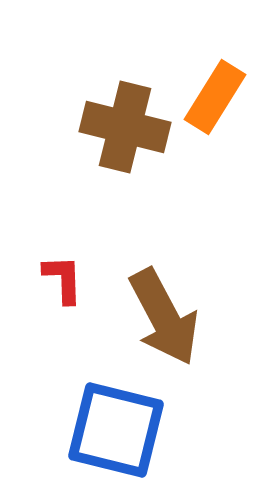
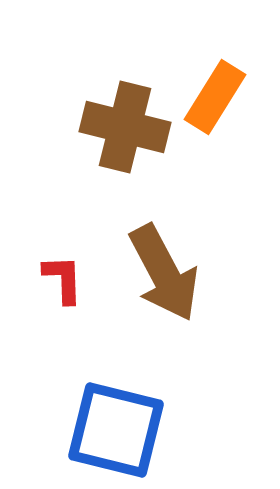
brown arrow: moved 44 px up
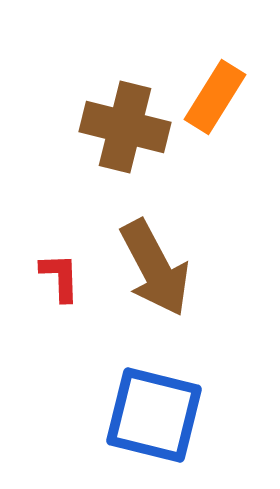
brown arrow: moved 9 px left, 5 px up
red L-shape: moved 3 px left, 2 px up
blue square: moved 38 px right, 15 px up
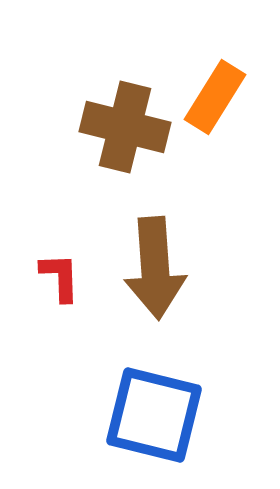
brown arrow: rotated 24 degrees clockwise
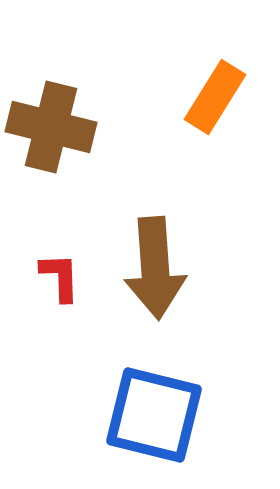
brown cross: moved 74 px left
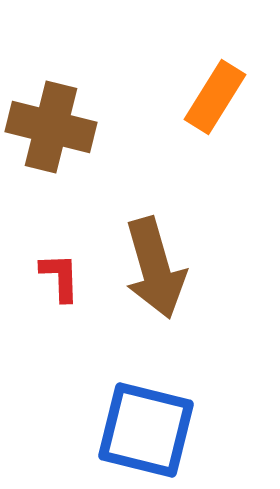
brown arrow: rotated 12 degrees counterclockwise
blue square: moved 8 px left, 15 px down
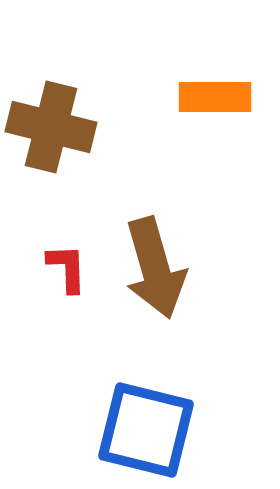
orange rectangle: rotated 58 degrees clockwise
red L-shape: moved 7 px right, 9 px up
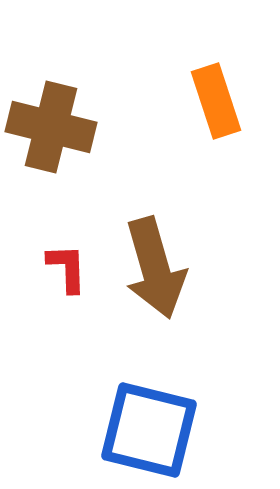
orange rectangle: moved 1 px right, 4 px down; rotated 72 degrees clockwise
blue square: moved 3 px right
